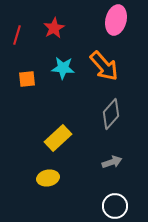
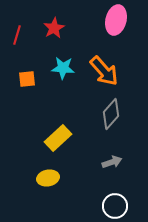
orange arrow: moved 5 px down
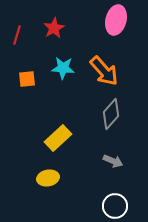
gray arrow: moved 1 px right, 1 px up; rotated 42 degrees clockwise
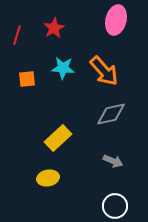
gray diamond: rotated 36 degrees clockwise
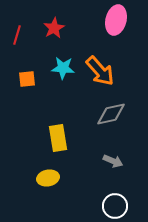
orange arrow: moved 4 px left
yellow rectangle: rotated 56 degrees counterclockwise
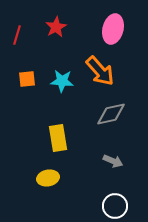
pink ellipse: moved 3 px left, 9 px down
red star: moved 2 px right, 1 px up
cyan star: moved 1 px left, 13 px down
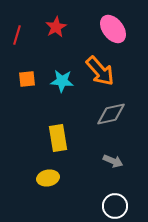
pink ellipse: rotated 52 degrees counterclockwise
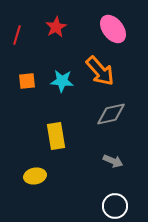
orange square: moved 2 px down
yellow rectangle: moved 2 px left, 2 px up
yellow ellipse: moved 13 px left, 2 px up
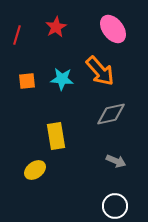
cyan star: moved 2 px up
gray arrow: moved 3 px right
yellow ellipse: moved 6 px up; rotated 25 degrees counterclockwise
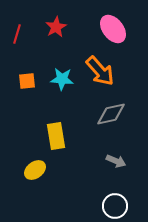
red line: moved 1 px up
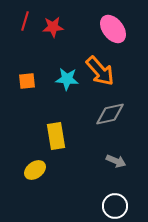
red star: moved 3 px left; rotated 25 degrees clockwise
red line: moved 8 px right, 13 px up
cyan star: moved 5 px right
gray diamond: moved 1 px left
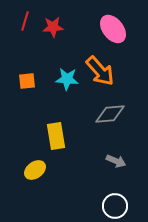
gray diamond: rotated 8 degrees clockwise
